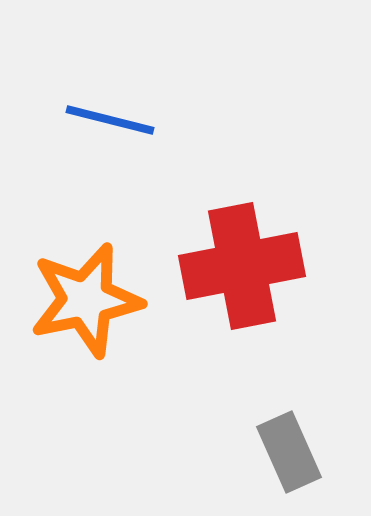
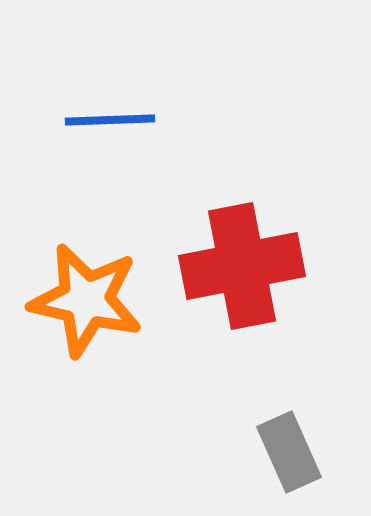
blue line: rotated 16 degrees counterclockwise
orange star: rotated 25 degrees clockwise
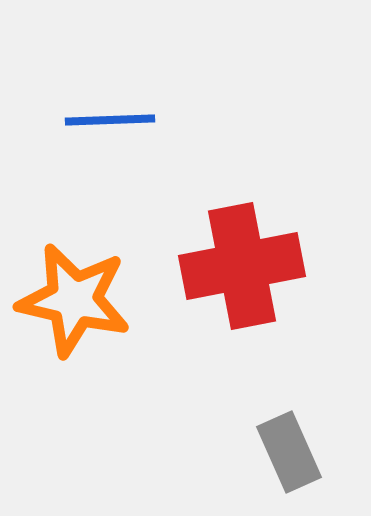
orange star: moved 12 px left
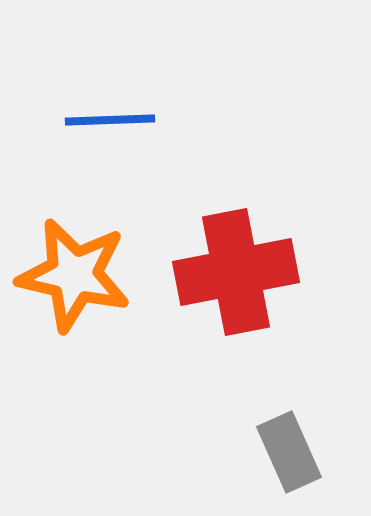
red cross: moved 6 px left, 6 px down
orange star: moved 25 px up
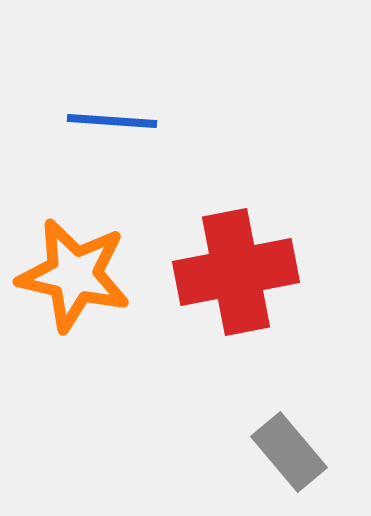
blue line: moved 2 px right, 1 px down; rotated 6 degrees clockwise
gray rectangle: rotated 16 degrees counterclockwise
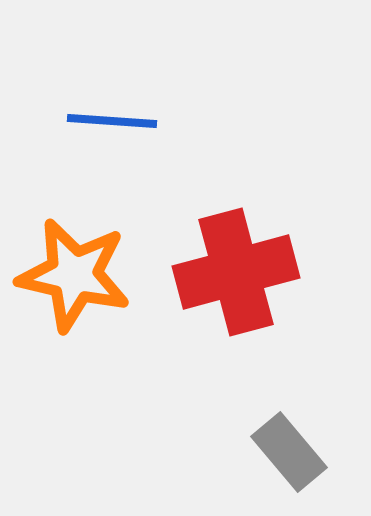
red cross: rotated 4 degrees counterclockwise
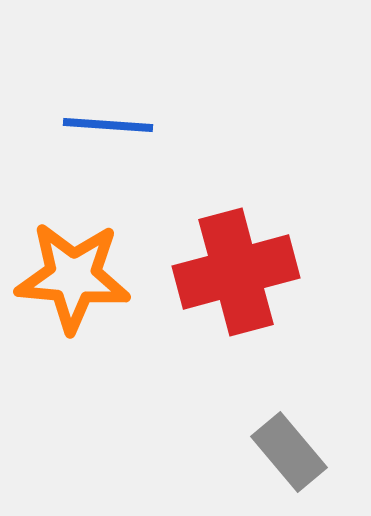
blue line: moved 4 px left, 4 px down
orange star: moved 1 px left, 2 px down; rotated 8 degrees counterclockwise
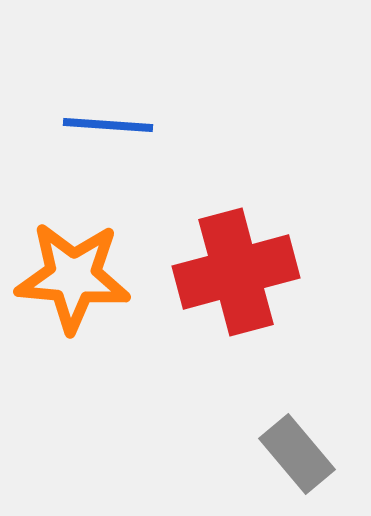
gray rectangle: moved 8 px right, 2 px down
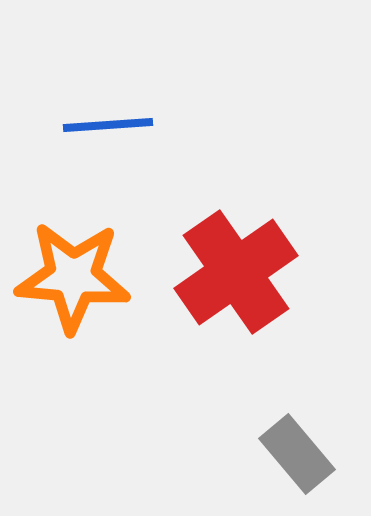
blue line: rotated 8 degrees counterclockwise
red cross: rotated 20 degrees counterclockwise
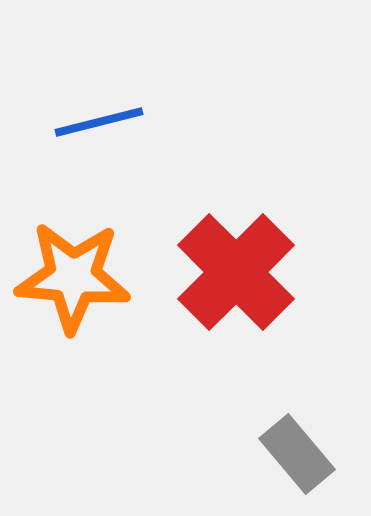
blue line: moved 9 px left, 3 px up; rotated 10 degrees counterclockwise
red cross: rotated 10 degrees counterclockwise
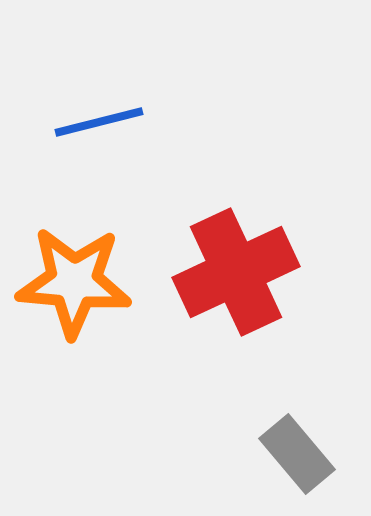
red cross: rotated 20 degrees clockwise
orange star: moved 1 px right, 5 px down
